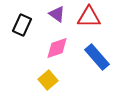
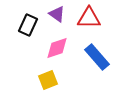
red triangle: moved 1 px down
black rectangle: moved 6 px right
yellow square: rotated 18 degrees clockwise
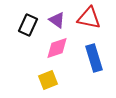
purple triangle: moved 6 px down
red triangle: rotated 10 degrees clockwise
blue rectangle: moved 3 px left, 1 px down; rotated 24 degrees clockwise
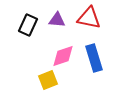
purple triangle: rotated 30 degrees counterclockwise
pink diamond: moved 6 px right, 8 px down
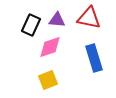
black rectangle: moved 3 px right
pink diamond: moved 13 px left, 9 px up
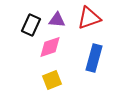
red triangle: rotated 30 degrees counterclockwise
blue rectangle: rotated 32 degrees clockwise
yellow square: moved 4 px right
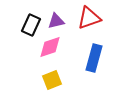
purple triangle: moved 1 px left, 1 px down; rotated 18 degrees counterclockwise
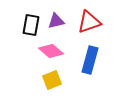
red triangle: moved 4 px down
black rectangle: rotated 15 degrees counterclockwise
pink diamond: moved 1 px right, 4 px down; rotated 60 degrees clockwise
blue rectangle: moved 4 px left, 2 px down
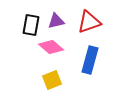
pink diamond: moved 4 px up
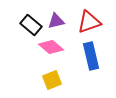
black rectangle: rotated 60 degrees counterclockwise
blue rectangle: moved 1 px right, 4 px up; rotated 28 degrees counterclockwise
